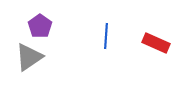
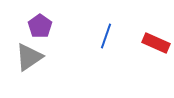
blue line: rotated 15 degrees clockwise
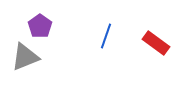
red rectangle: rotated 12 degrees clockwise
gray triangle: moved 4 px left; rotated 12 degrees clockwise
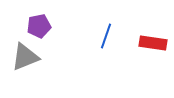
purple pentagon: moved 1 px left; rotated 25 degrees clockwise
red rectangle: moved 3 px left; rotated 28 degrees counterclockwise
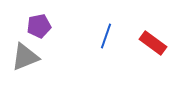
red rectangle: rotated 28 degrees clockwise
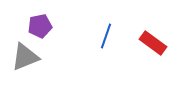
purple pentagon: moved 1 px right
